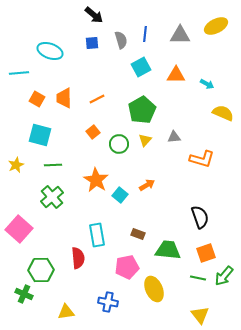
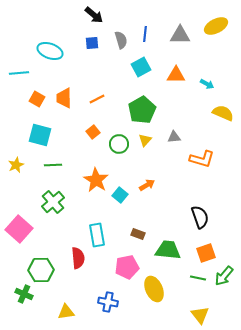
green cross at (52, 197): moved 1 px right, 5 px down
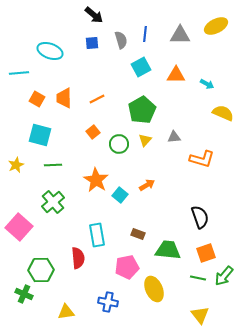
pink square at (19, 229): moved 2 px up
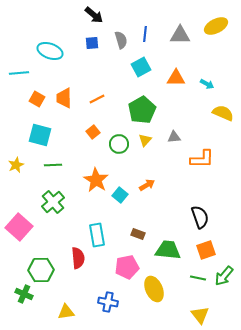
orange triangle at (176, 75): moved 3 px down
orange L-shape at (202, 159): rotated 15 degrees counterclockwise
orange square at (206, 253): moved 3 px up
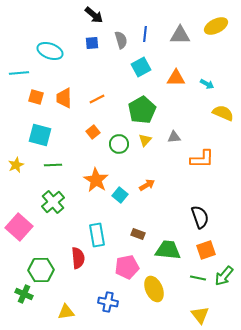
orange square at (37, 99): moved 1 px left, 2 px up; rotated 14 degrees counterclockwise
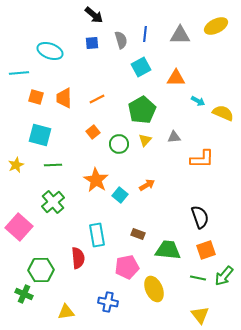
cyan arrow at (207, 84): moved 9 px left, 17 px down
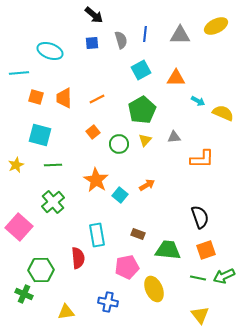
cyan square at (141, 67): moved 3 px down
green arrow at (224, 276): rotated 25 degrees clockwise
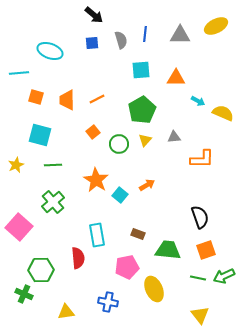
cyan square at (141, 70): rotated 24 degrees clockwise
orange trapezoid at (64, 98): moved 3 px right, 2 px down
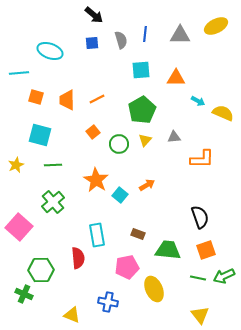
yellow triangle at (66, 312): moved 6 px right, 3 px down; rotated 30 degrees clockwise
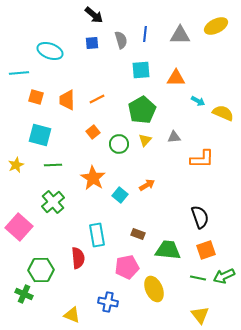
orange star at (96, 180): moved 3 px left, 2 px up
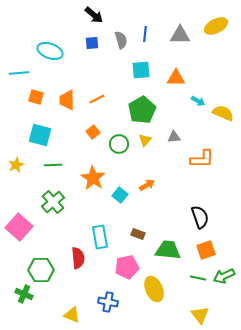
cyan rectangle at (97, 235): moved 3 px right, 2 px down
